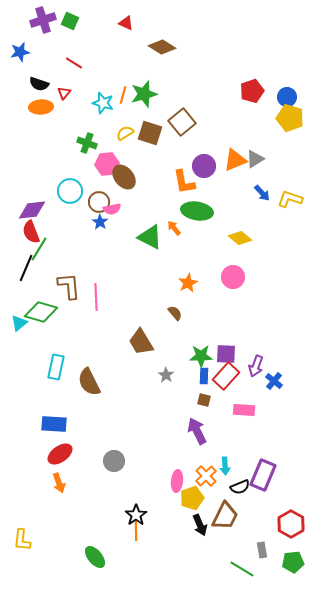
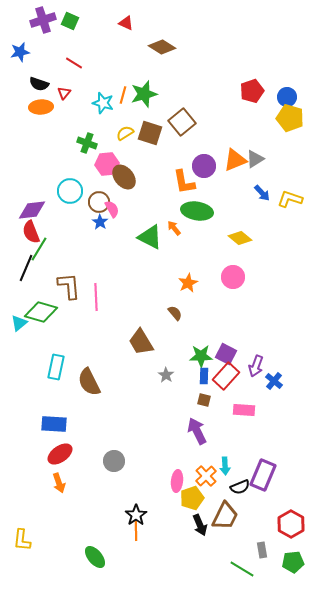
pink semicircle at (112, 209): rotated 108 degrees counterclockwise
purple square at (226, 354): rotated 25 degrees clockwise
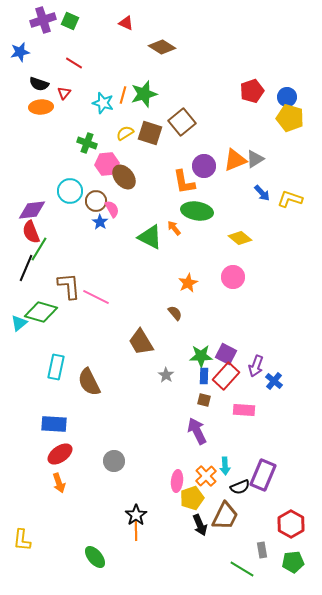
brown circle at (99, 202): moved 3 px left, 1 px up
pink line at (96, 297): rotated 60 degrees counterclockwise
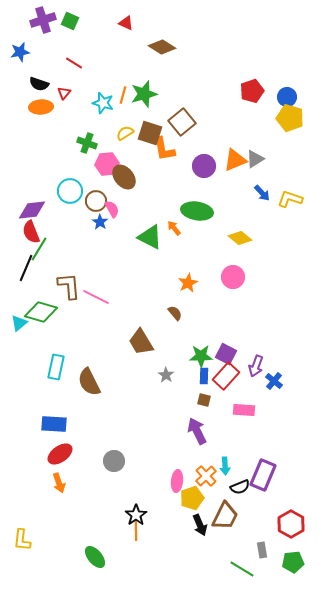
orange L-shape at (184, 182): moved 20 px left, 33 px up
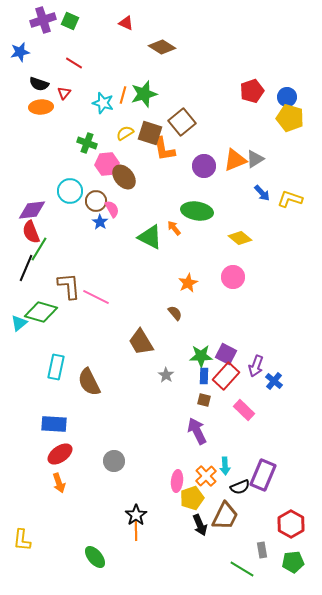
pink rectangle at (244, 410): rotated 40 degrees clockwise
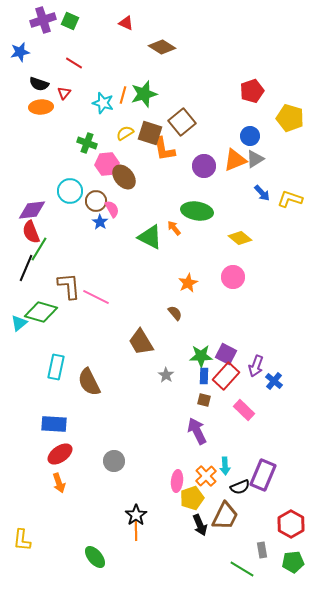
blue circle at (287, 97): moved 37 px left, 39 px down
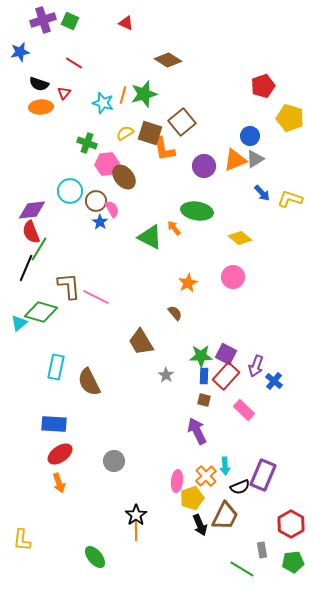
brown diamond at (162, 47): moved 6 px right, 13 px down
red pentagon at (252, 91): moved 11 px right, 5 px up
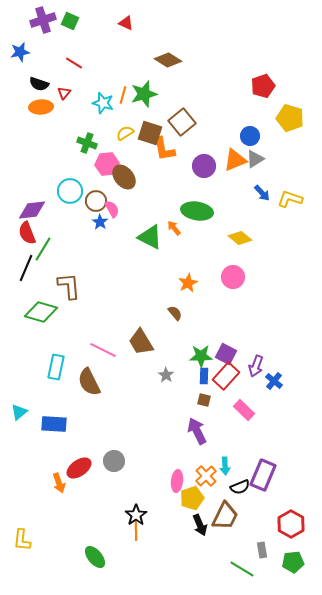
red semicircle at (31, 232): moved 4 px left, 1 px down
green line at (39, 249): moved 4 px right
pink line at (96, 297): moved 7 px right, 53 px down
cyan triangle at (19, 323): moved 89 px down
red ellipse at (60, 454): moved 19 px right, 14 px down
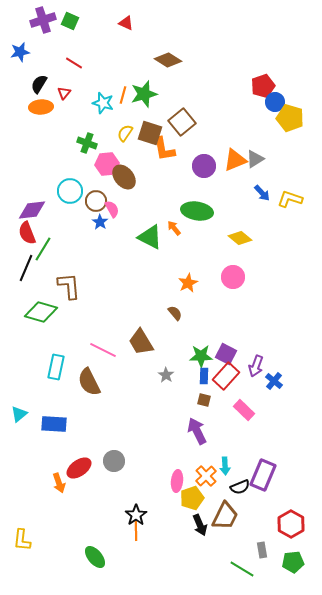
black semicircle at (39, 84): rotated 102 degrees clockwise
yellow semicircle at (125, 133): rotated 24 degrees counterclockwise
blue circle at (250, 136): moved 25 px right, 34 px up
cyan triangle at (19, 412): moved 2 px down
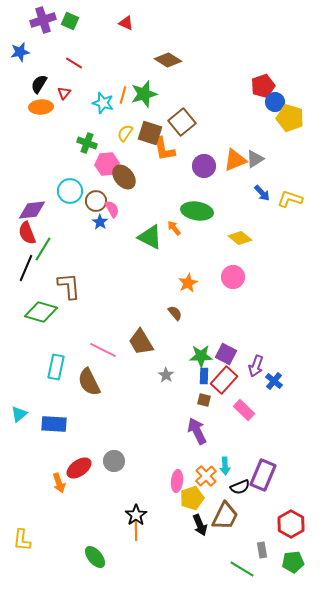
red rectangle at (226, 376): moved 2 px left, 4 px down
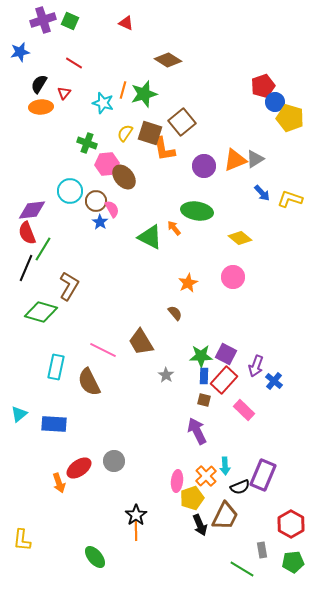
orange line at (123, 95): moved 5 px up
brown L-shape at (69, 286): rotated 36 degrees clockwise
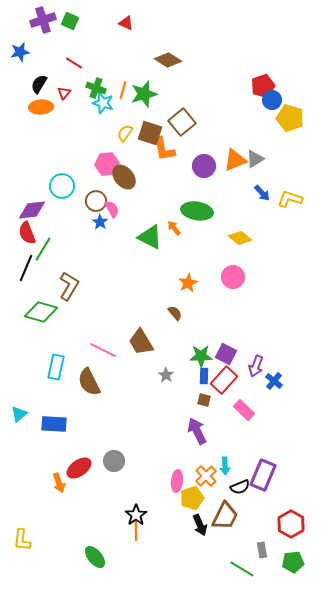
blue circle at (275, 102): moved 3 px left, 2 px up
green cross at (87, 143): moved 9 px right, 55 px up
cyan circle at (70, 191): moved 8 px left, 5 px up
